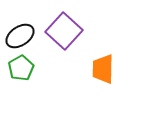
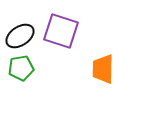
purple square: moved 3 px left; rotated 24 degrees counterclockwise
green pentagon: rotated 20 degrees clockwise
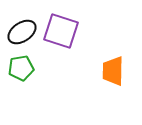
black ellipse: moved 2 px right, 4 px up
orange trapezoid: moved 10 px right, 2 px down
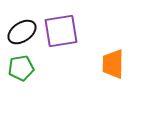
purple square: rotated 27 degrees counterclockwise
orange trapezoid: moved 7 px up
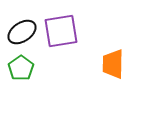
green pentagon: rotated 25 degrees counterclockwise
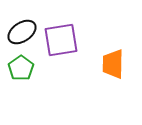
purple square: moved 9 px down
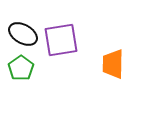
black ellipse: moved 1 px right, 2 px down; rotated 64 degrees clockwise
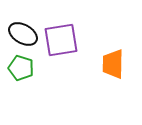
green pentagon: rotated 20 degrees counterclockwise
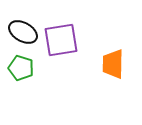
black ellipse: moved 2 px up
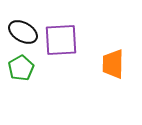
purple square: rotated 6 degrees clockwise
green pentagon: rotated 25 degrees clockwise
